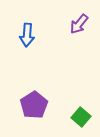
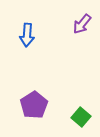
purple arrow: moved 3 px right
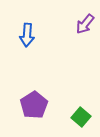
purple arrow: moved 3 px right
